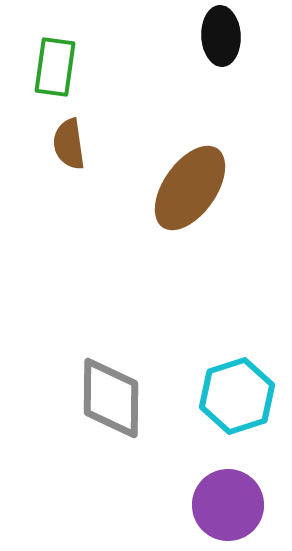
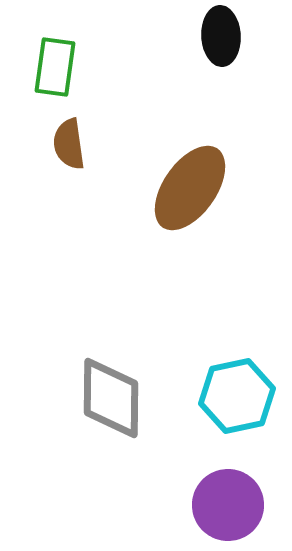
cyan hexagon: rotated 6 degrees clockwise
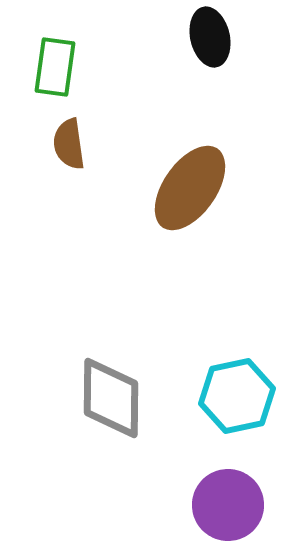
black ellipse: moved 11 px left, 1 px down; rotated 10 degrees counterclockwise
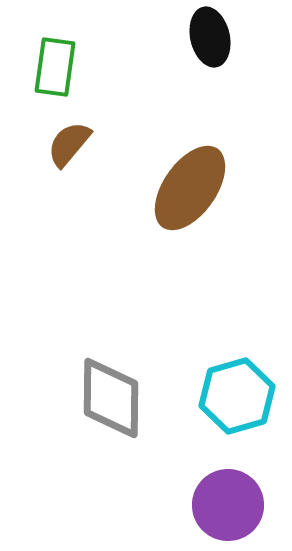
brown semicircle: rotated 48 degrees clockwise
cyan hexagon: rotated 4 degrees counterclockwise
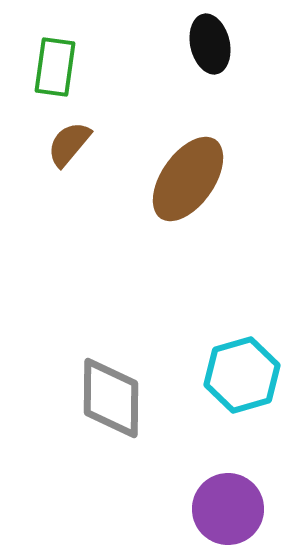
black ellipse: moved 7 px down
brown ellipse: moved 2 px left, 9 px up
cyan hexagon: moved 5 px right, 21 px up
purple circle: moved 4 px down
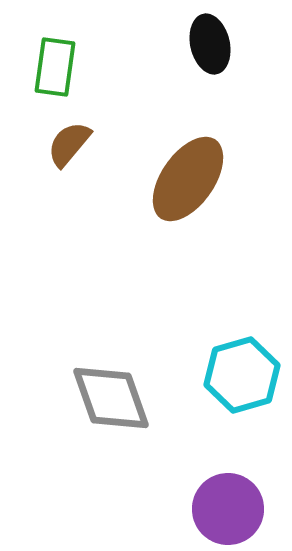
gray diamond: rotated 20 degrees counterclockwise
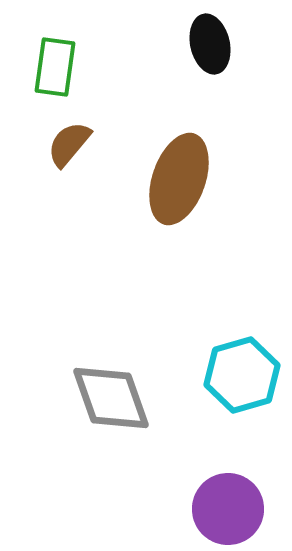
brown ellipse: moved 9 px left; rotated 16 degrees counterclockwise
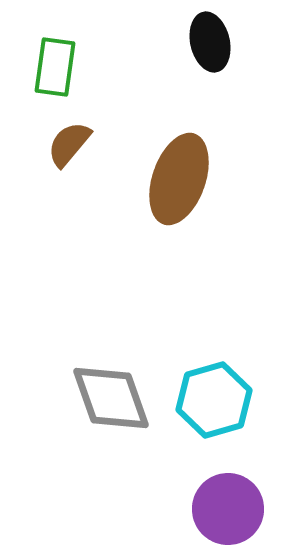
black ellipse: moved 2 px up
cyan hexagon: moved 28 px left, 25 px down
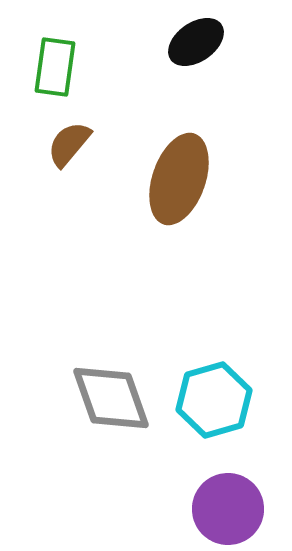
black ellipse: moved 14 px left; rotated 68 degrees clockwise
